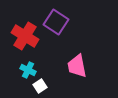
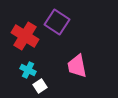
purple square: moved 1 px right
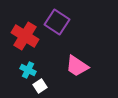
pink trapezoid: rotated 45 degrees counterclockwise
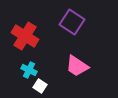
purple square: moved 15 px right
cyan cross: moved 1 px right
white square: rotated 24 degrees counterclockwise
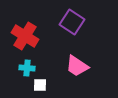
cyan cross: moved 2 px left, 2 px up; rotated 21 degrees counterclockwise
white square: moved 1 px up; rotated 32 degrees counterclockwise
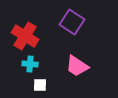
cyan cross: moved 3 px right, 4 px up
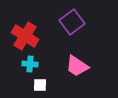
purple square: rotated 20 degrees clockwise
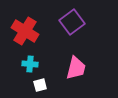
red cross: moved 5 px up
pink trapezoid: moved 1 px left, 2 px down; rotated 110 degrees counterclockwise
white square: rotated 16 degrees counterclockwise
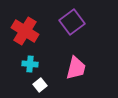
white square: rotated 24 degrees counterclockwise
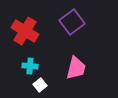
cyan cross: moved 2 px down
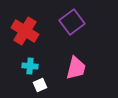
white square: rotated 16 degrees clockwise
